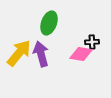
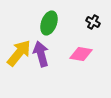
black cross: moved 1 px right, 20 px up; rotated 32 degrees clockwise
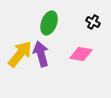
yellow arrow: moved 1 px right, 1 px down
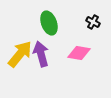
green ellipse: rotated 40 degrees counterclockwise
pink diamond: moved 2 px left, 1 px up
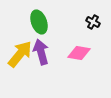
green ellipse: moved 10 px left, 1 px up
purple arrow: moved 2 px up
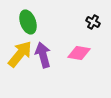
green ellipse: moved 11 px left
purple arrow: moved 2 px right, 3 px down
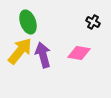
yellow arrow: moved 3 px up
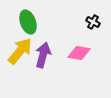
purple arrow: rotated 30 degrees clockwise
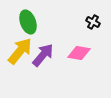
purple arrow: rotated 25 degrees clockwise
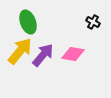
pink diamond: moved 6 px left, 1 px down
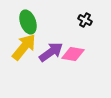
black cross: moved 8 px left, 2 px up
yellow arrow: moved 4 px right, 4 px up
purple arrow: moved 8 px right, 3 px up; rotated 15 degrees clockwise
